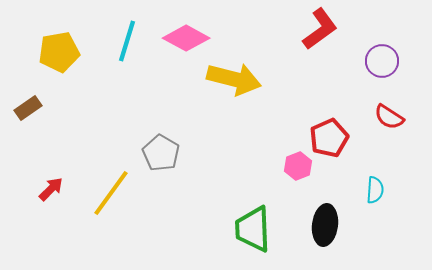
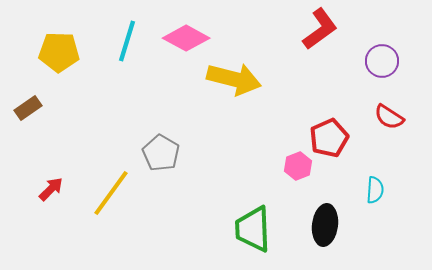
yellow pentagon: rotated 12 degrees clockwise
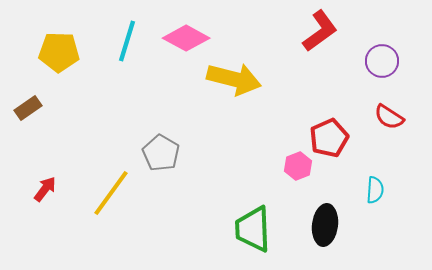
red L-shape: moved 2 px down
red arrow: moved 6 px left; rotated 8 degrees counterclockwise
